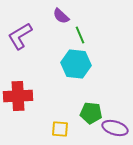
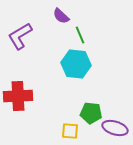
yellow square: moved 10 px right, 2 px down
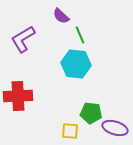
purple L-shape: moved 3 px right, 3 px down
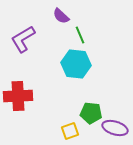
yellow square: rotated 24 degrees counterclockwise
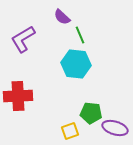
purple semicircle: moved 1 px right, 1 px down
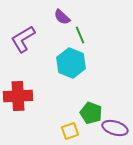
cyan hexagon: moved 5 px left, 1 px up; rotated 16 degrees clockwise
green pentagon: rotated 15 degrees clockwise
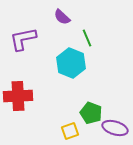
green line: moved 7 px right, 3 px down
purple L-shape: rotated 20 degrees clockwise
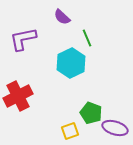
cyan hexagon: rotated 12 degrees clockwise
red cross: rotated 24 degrees counterclockwise
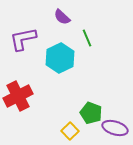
cyan hexagon: moved 11 px left, 5 px up
yellow square: rotated 24 degrees counterclockwise
